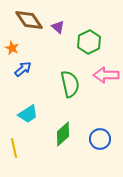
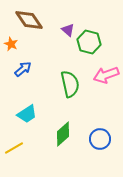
purple triangle: moved 10 px right, 3 px down
green hexagon: rotated 20 degrees counterclockwise
orange star: moved 1 px left, 4 px up
pink arrow: rotated 20 degrees counterclockwise
cyan trapezoid: moved 1 px left
yellow line: rotated 72 degrees clockwise
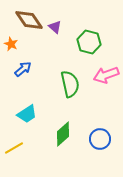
purple triangle: moved 13 px left, 3 px up
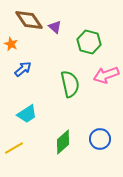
green diamond: moved 8 px down
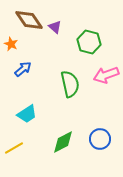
green diamond: rotated 15 degrees clockwise
